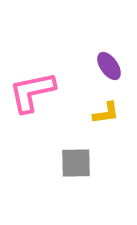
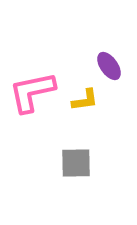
yellow L-shape: moved 21 px left, 13 px up
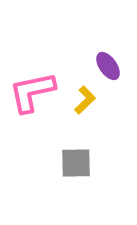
purple ellipse: moved 1 px left
yellow L-shape: rotated 36 degrees counterclockwise
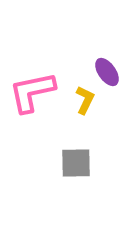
purple ellipse: moved 1 px left, 6 px down
yellow L-shape: rotated 20 degrees counterclockwise
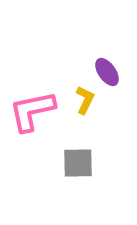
pink L-shape: moved 19 px down
gray square: moved 2 px right
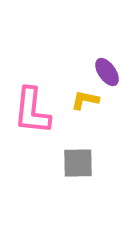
yellow L-shape: rotated 104 degrees counterclockwise
pink L-shape: rotated 72 degrees counterclockwise
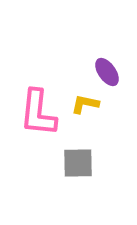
yellow L-shape: moved 4 px down
pink L-shape: moved 6 px right, 2 px down
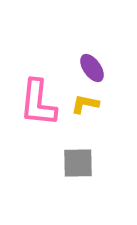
purple ellipse: moved 15 px left, 4 px up
pink L-shape: moved 10 px up
